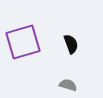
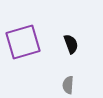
gray semicircle: rotated 102 degrees counterclockwise
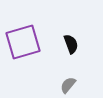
gray semicircle: rotated 36 degrees clockwise
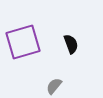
gray semicircle: moved 14 px left, 1 px down
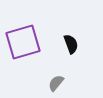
gray semicircle: moved 2 px right, 3 px up
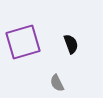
gray semicircle: moved 1 px right; rotated 66 degrees counterclockwise
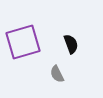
gray semicircle: moved 9 px up
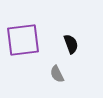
purple square: moved 2 px up; rotated 9 degrees clockwise
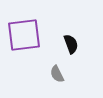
purple square: moved 1 px right, 5 px up
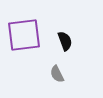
black semicircle: moved 6 px left, 3 px up
